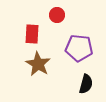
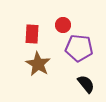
red circle: moved 6 px right, 10 px down
black semicircle: rotated 54 degrees counterclockwise
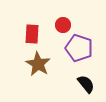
purple pentagon: rotated 12 degrees clockwise
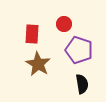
red circle: moved 1 px right, 1 px up
purple pentagon: moved 2 px down
black semicircle: moved 4 px left; rotated 30 degrees clockwise
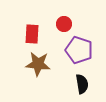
brown star: rotated 25 degrees counterclockwise
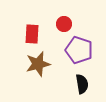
brown star: rotated 20 degrees counterclockwise
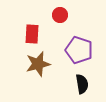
red circle: moved 4 px left, 9 px up
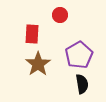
purple pentagon: moved 5 px down; rotated 24 degrees clockwise
brown star: rotated 20 degrees counterclockwise
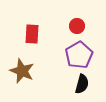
red circle: moved 17 px right, 11 px down
brown star: moved 16 px left, 7 px down; rotated 15 degrees counterclockwise
black semicircle: rotated 24 degrees clockwise
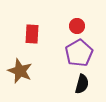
purple pentagon: moved 2 px up
brown star: moved 2 px left
